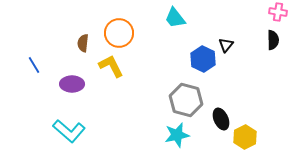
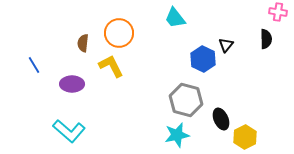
black semicircle: moved 7 px left, 1 px up
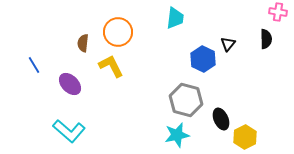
cyan trapezoid: rotated 135 degrees counterclockwise
orange circle: moved 1 px left, 1 px up
black triangle: moved 2 px right, 1 px up
purple ellipse: moved 2 px left; rotated 45 degrees clockwise
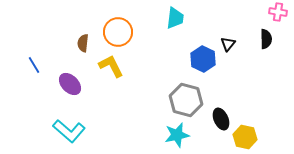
yellow hexagon: rotated 20 degrees counterclockwise
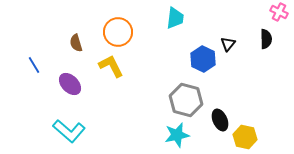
pink cross: moved 1 px right; rotated 18 degrees clockwise
brown semicircle: moved 7 px left; rotated 24 degrees counterclockwise
black ellipse: moved 1 px left, 1 px down
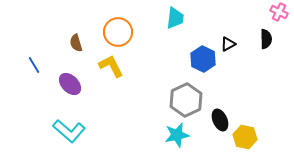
black triangle: rotated 21 degrees clockwise
gray hexagon: rotated 20 degrees clockwise
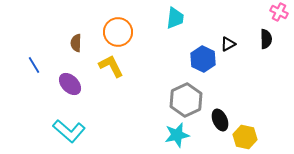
brown semicircle: rotated 18 degrees clockwise
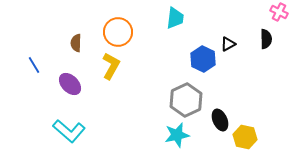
yellow L-shape: rotated 56 degrees clockwise
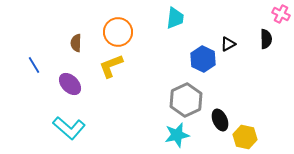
pink cross: moved 2 px right, 2 px down
yellow L-shape: rotated 140 degrees counterclockwise
cyan L-shape: moved 3 px up
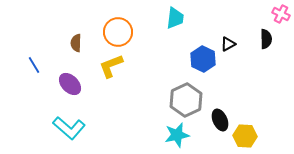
yellow hexagon: moved 1 px up; rotated 10 degrees counterclockwise
